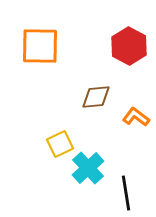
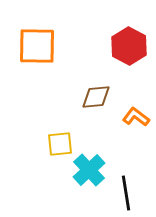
orange square: moved 3 px left
yellow square: rotated 20 degrees clockwise
cyan cross: moved 1 px right, 2 px down
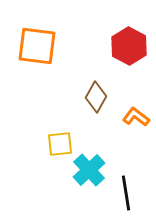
orange square: rotated 6 degrees clockwise
brown diamond: rotated 56 degrees counterclockwise
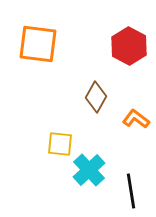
orange square: moved 1 px right, 2 px up
orange L-shape: moved 2 px down
yellow square: rotated 12 degrees clockwise
black line: moved 5 px right, 2 px up
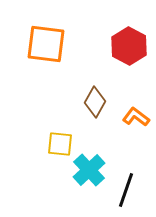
orange square: moved 8 px right
brown diamond: moved 1 px left, 5 px down
orange L-shape: moved 2 px up
black line: moved 5 px left, 1 px up; rotated 28 degrees clockwise
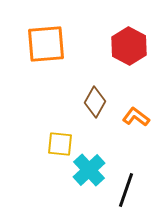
orange square: rotated 12 degrees counterclockwise
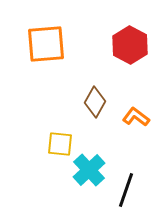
red hexagon: moved 1 px right, 1 px up
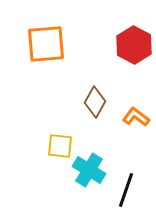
red hexagon: moved 4 px right
yellow square: moved 2 px down
cyan cross: rotated 16 degrees counterclockwise
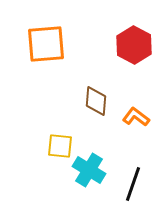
brown diamond: moved 1 px right, 1 px up; rotated 24 degrees counterclockwise
black line: moved 7 px right, 6 px up
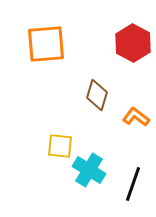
red hexagon: moved 1 px left, 2 px up
brown diamond: moved 1 px right, 6 px up; rotated 12 degrees clockwise
